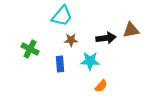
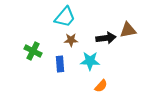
cyan trapezoid: moved 3 px right, 1 px down
brown triangle: moved 3 px left
green cross: moved 3 px right, 2 px down
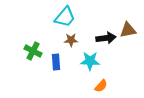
blue rectangle: moved 4 px left, 2 px up
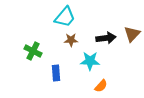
brown triangle: moved 4 px right, 4 px down; rotated 36 degrees counterclockwise
blue rectangle: moved 11 px down
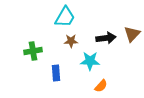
cyan trapezoid: rotated 10 degrees counterclockwise
brown star: moved 1 px down
green cross: rotated 36 degrees counterclockwise
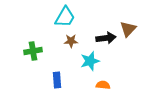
brown triangle: moved 4 px left, 5 px up
cyan star: rotated 18 degrees counterclockwise
blue rectangle: moved 1 px right, 7 px down
orange semicircle: moved 2 px right, 1 px up; rotated 128 degrees counterclockwise
